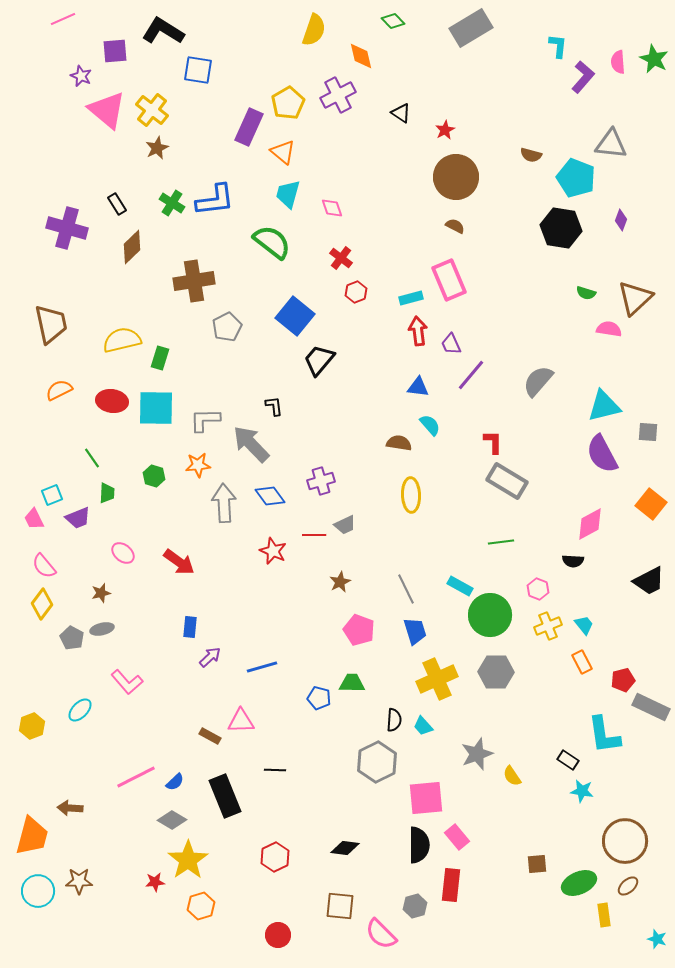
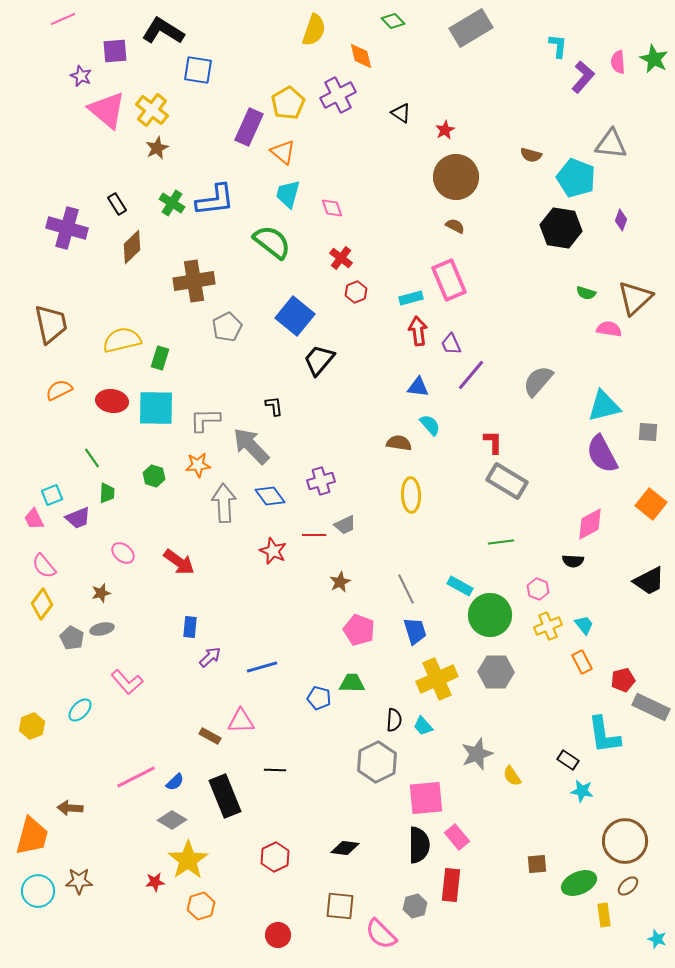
gray arrow at (251, 444): moved 2 px down
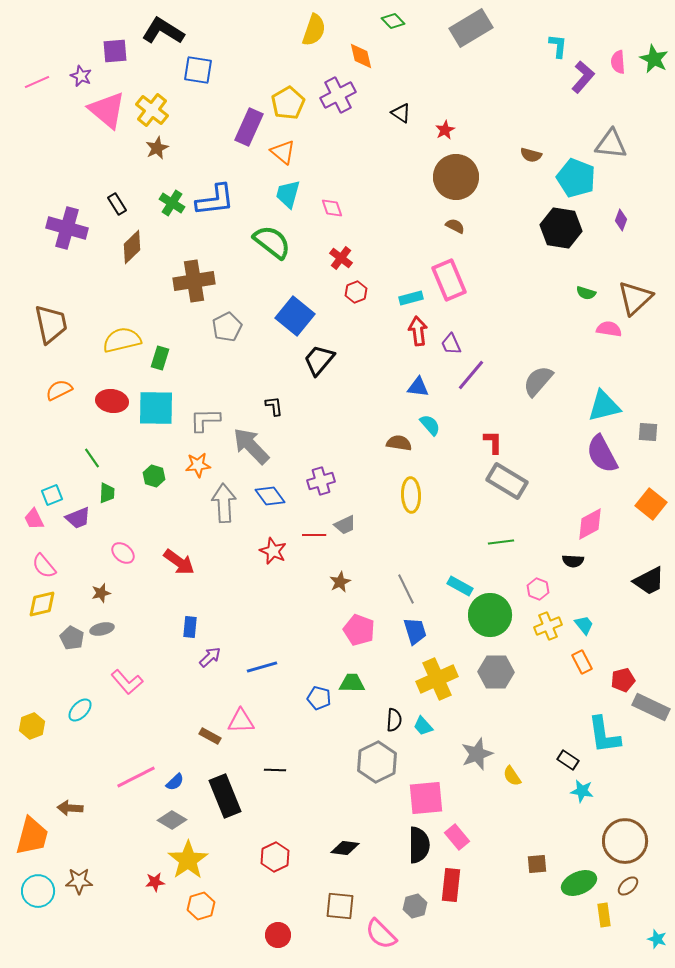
pink line at (63, 19): moved 26 px left, 63 px down
yellow diamond at (42, 604): rotated 40 degrees clockwise
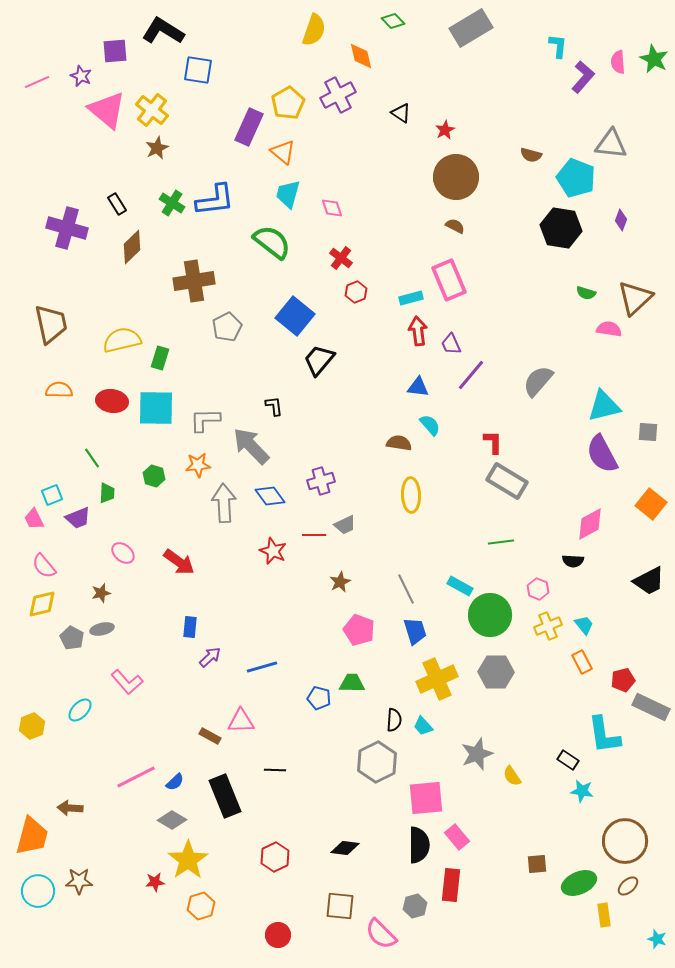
orange semicircle at (59, 390): rotated 28 degrees clockwise
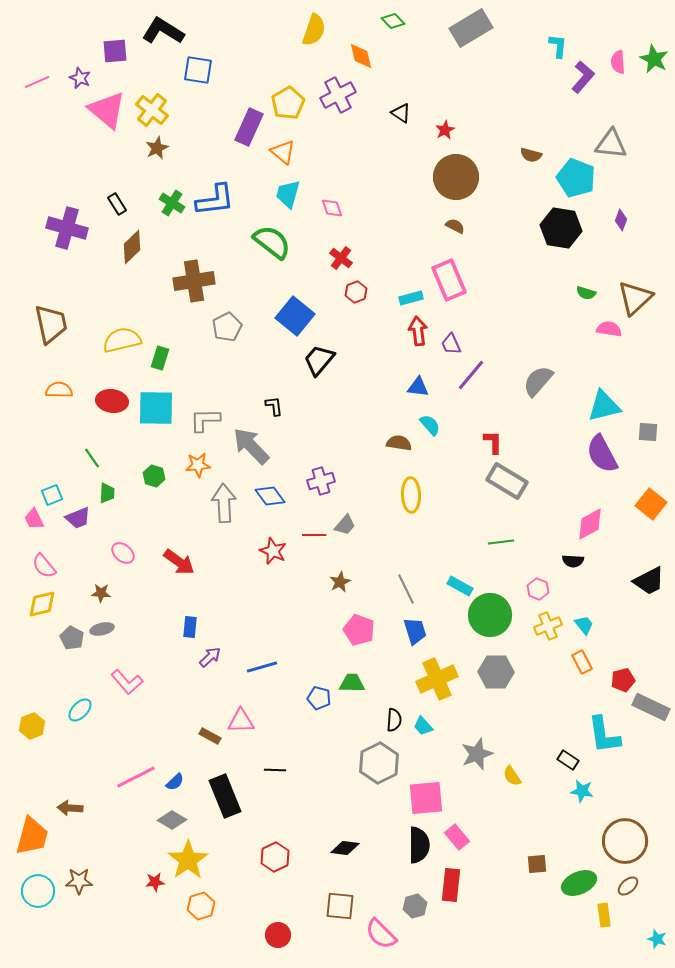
purple star at (81, 76): moved 1 px left, 2 px down
gray trapezoid at (345, 525): rotated 25 degrees counterclockwise
brown star at (101, 593): rotated 18 degrees clockwise
gray hexagon at (377, 762): moved 2 px right, 1 px down
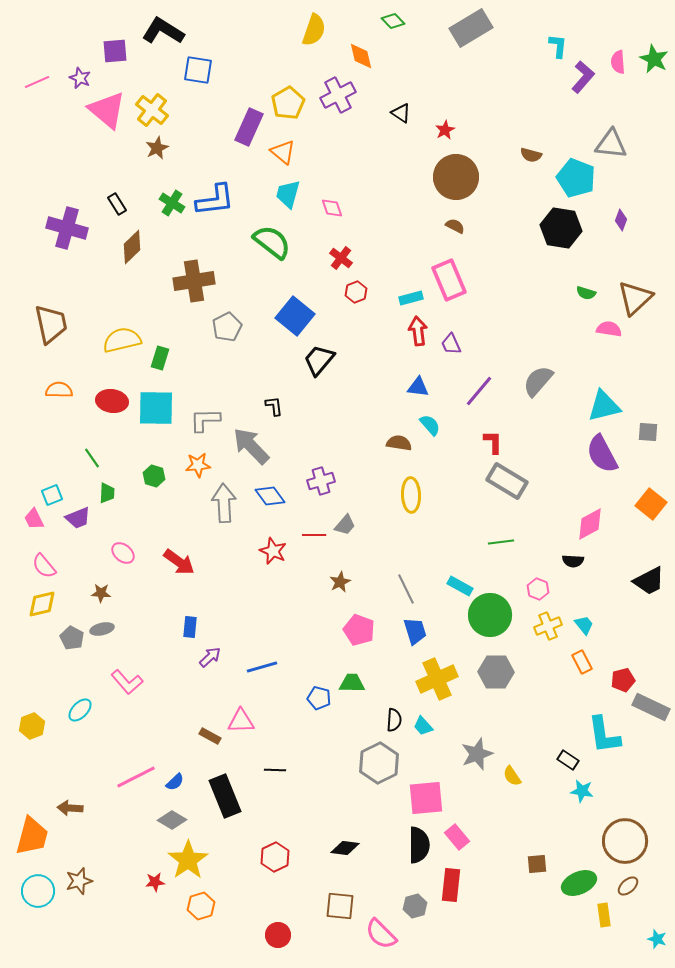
purple line at (471, 375): moved 8 px right, 16 px down
brown star at (79, 881): rotated 16 degrees counterclockwise
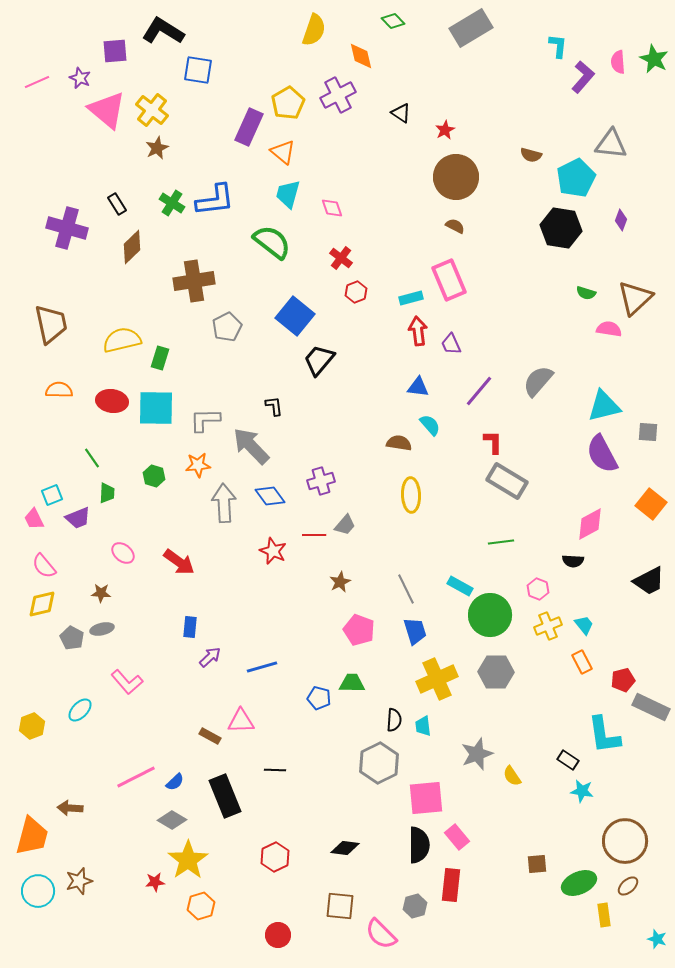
cyan pentagon at (576, 178): rotated 24 degrees clockwise
cyan trapezoid at (423, 726): rotated 35 degrees clockwise
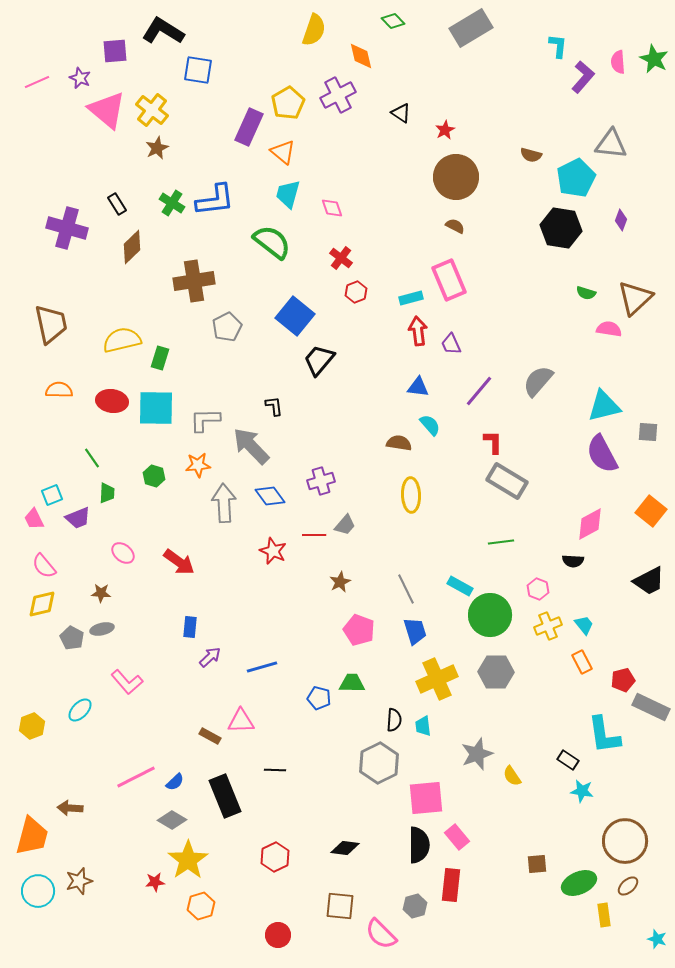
orange square at (651, 504): moved 7 px down
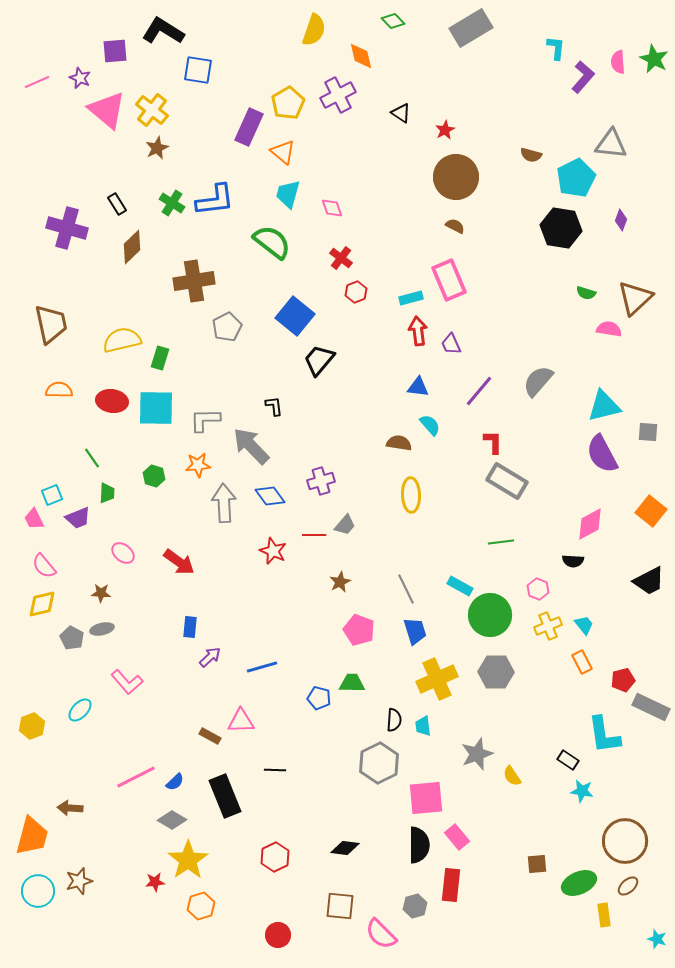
cyan L-shape at (558, 46): moved 2 px left, 2 px down
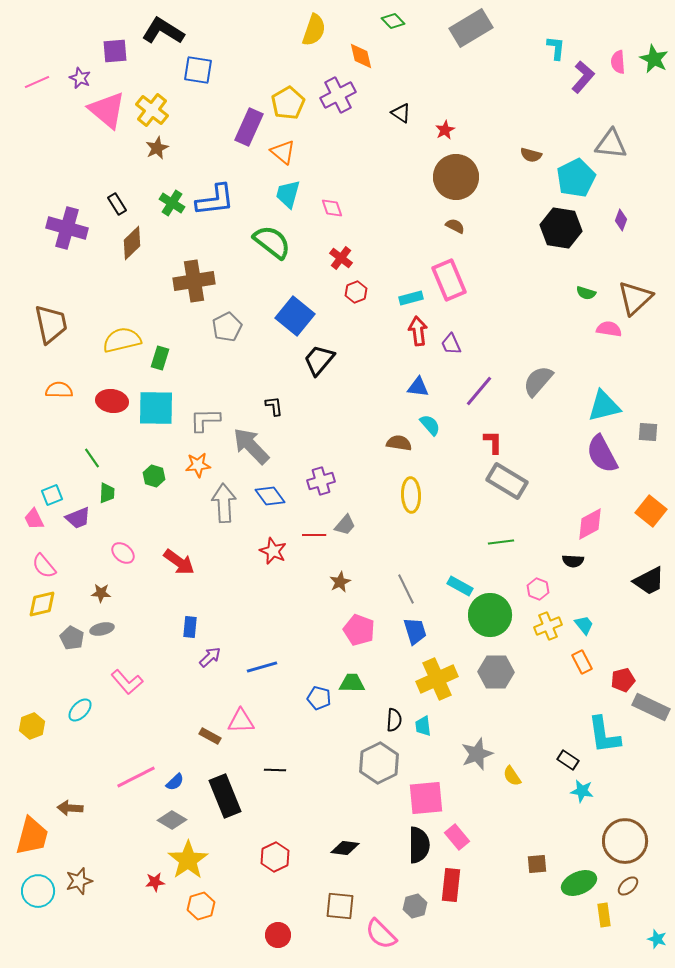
brown diamond at (132, 247): moved 4 px up
